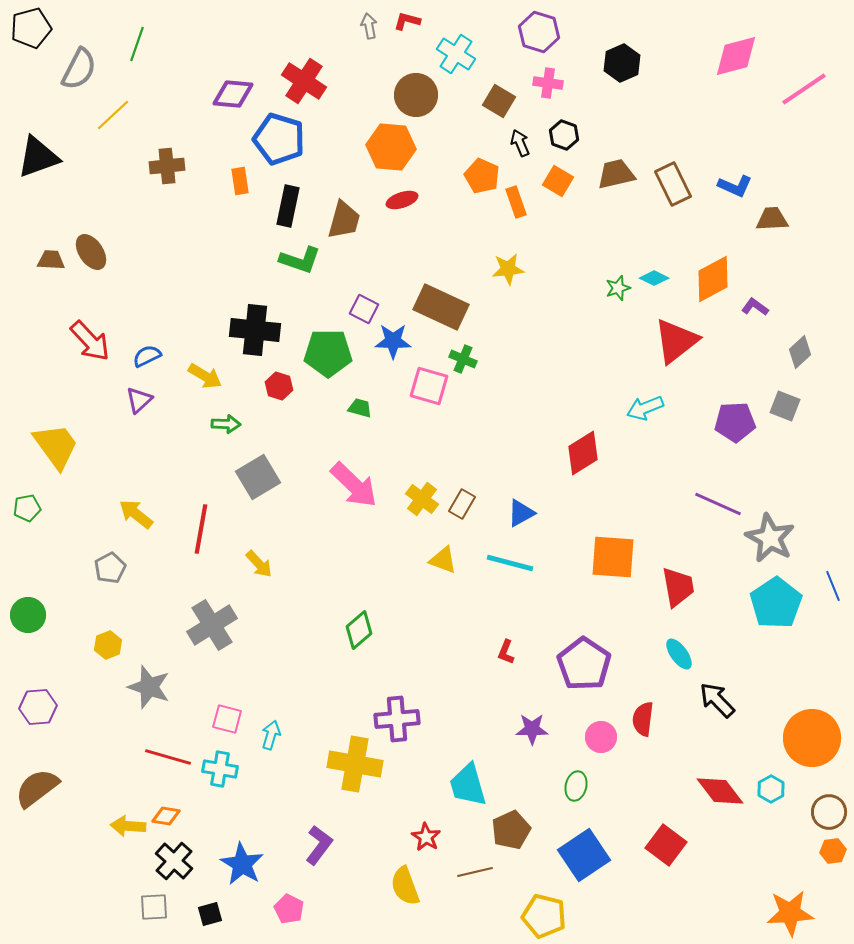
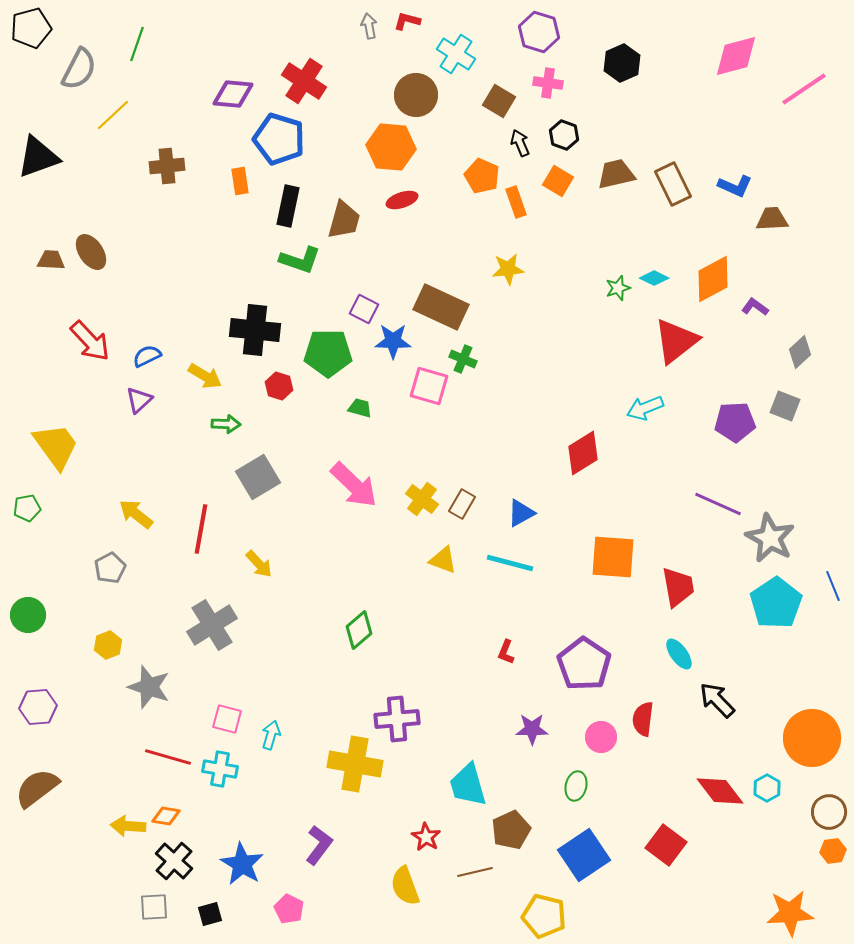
cyan hexagon at (771, 789): moved 4 px left, 1 px up
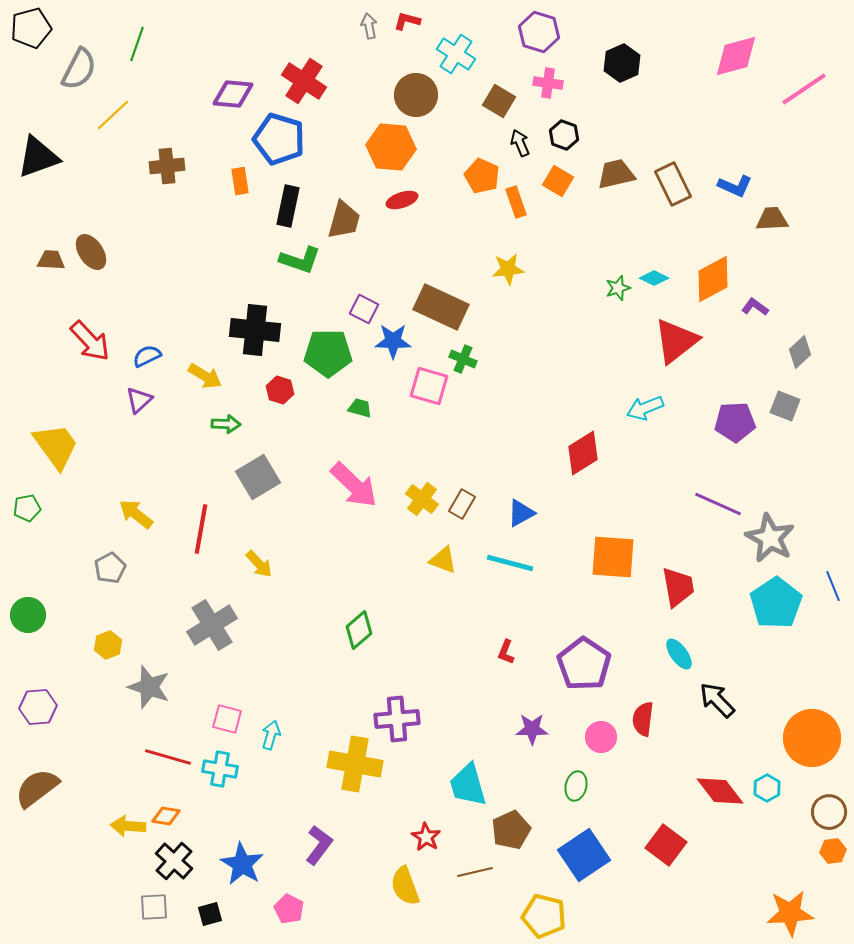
red hexagon at (279, 386): moved 1 px right, 4 px down
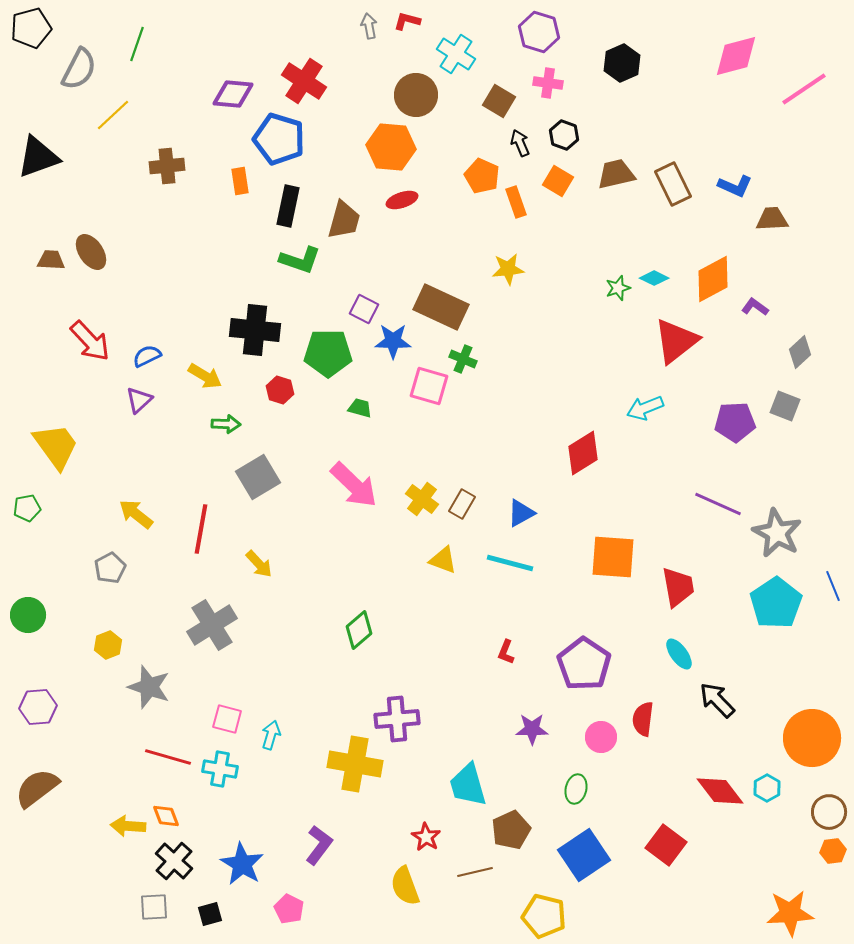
gray star at (770, 538): moved 7 px right, 5 px up
green ellipse at (576, 786): moved 3 px down
orange diamond at (166, 816): rotated 60 degrees clockwise
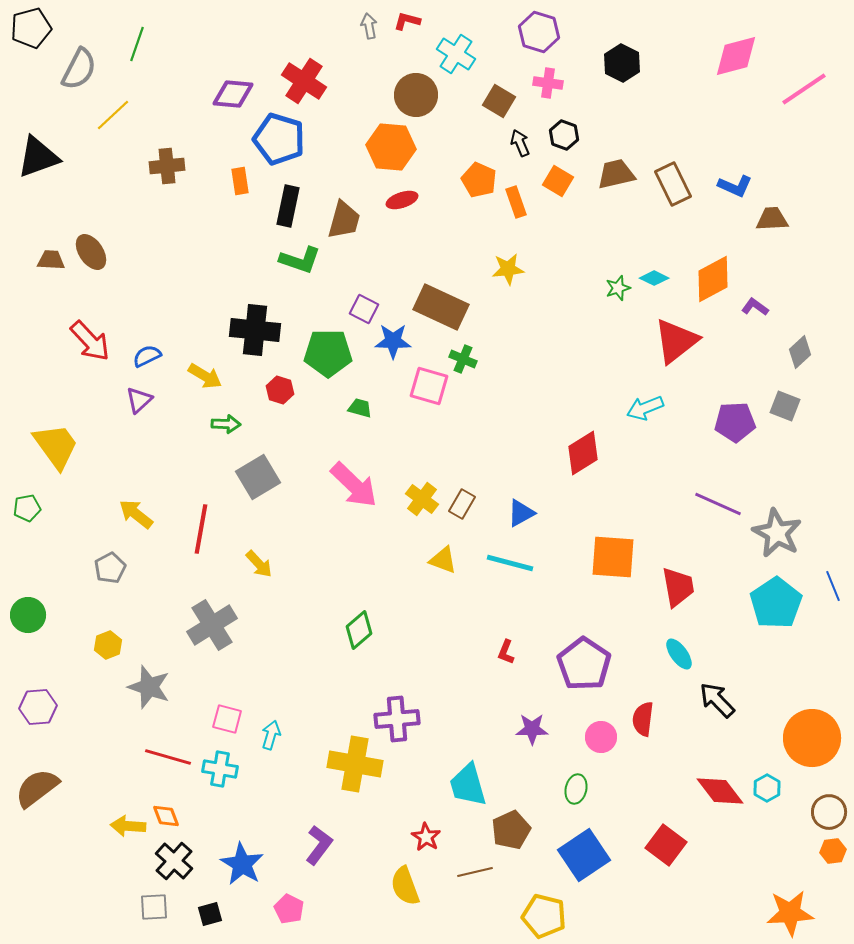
black hexagon at (622, 63): rotated 9 degrees counterclockwise
orange pentagon at (482, 176): moved 3 px left, 4 px down
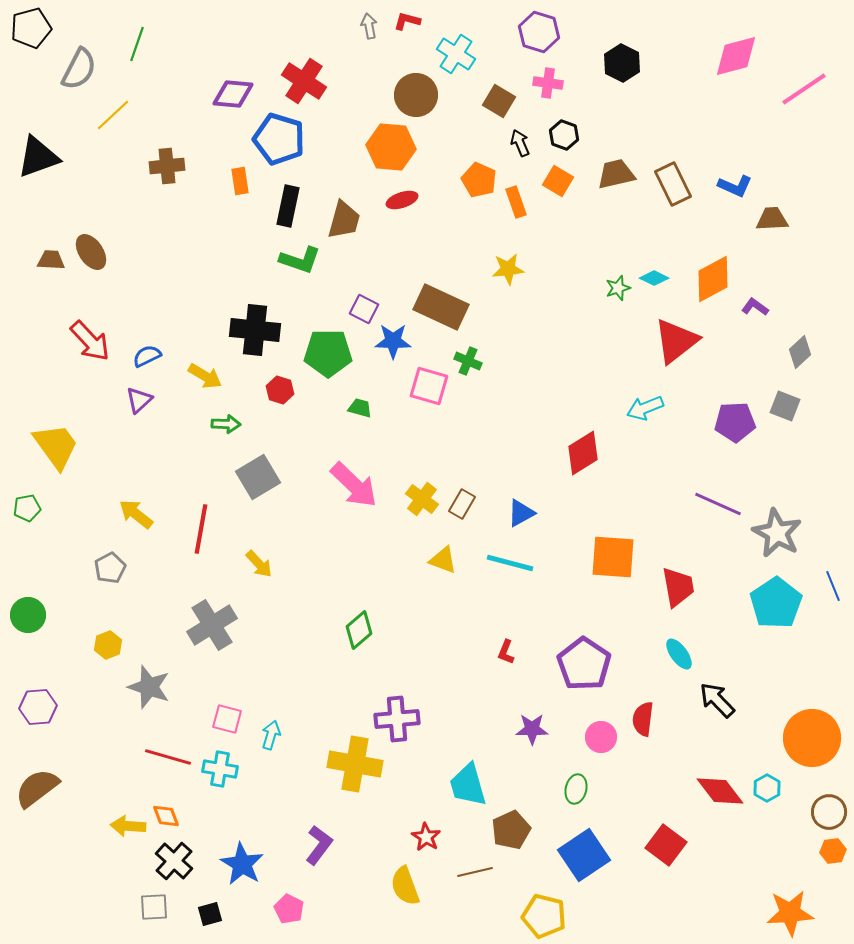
green cross at (463, 359): moved 5 px right, 2 px down
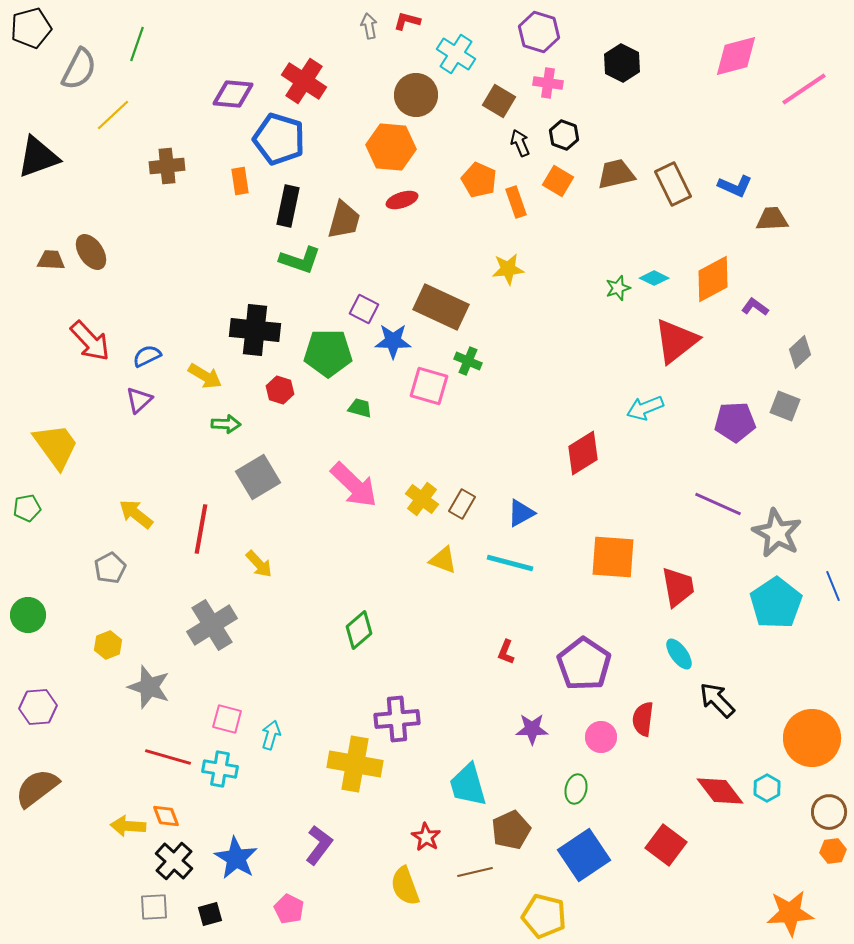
blue star at (242, 864): moved 6 px left, 6 px up
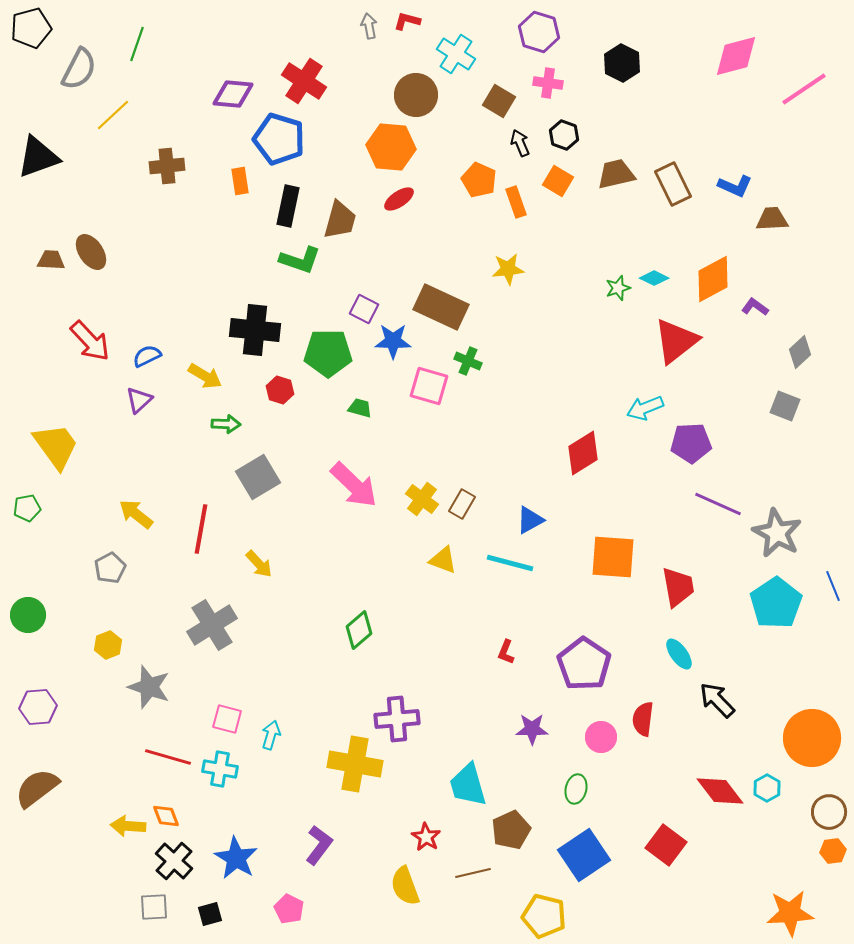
red ellipse at (402, 200): moved 3 px left, 1 px up; rotated 16 degrees counterclockwise
brown trapezoid at (344, 220): moved 4 px left
purple pentagon at (735, 422): moved 44 px left, 21 px down
blue triangle at (521, 513): moved 9 px right, 7 px down
brown line at (475, 872): moved 2 px left, 1 px down
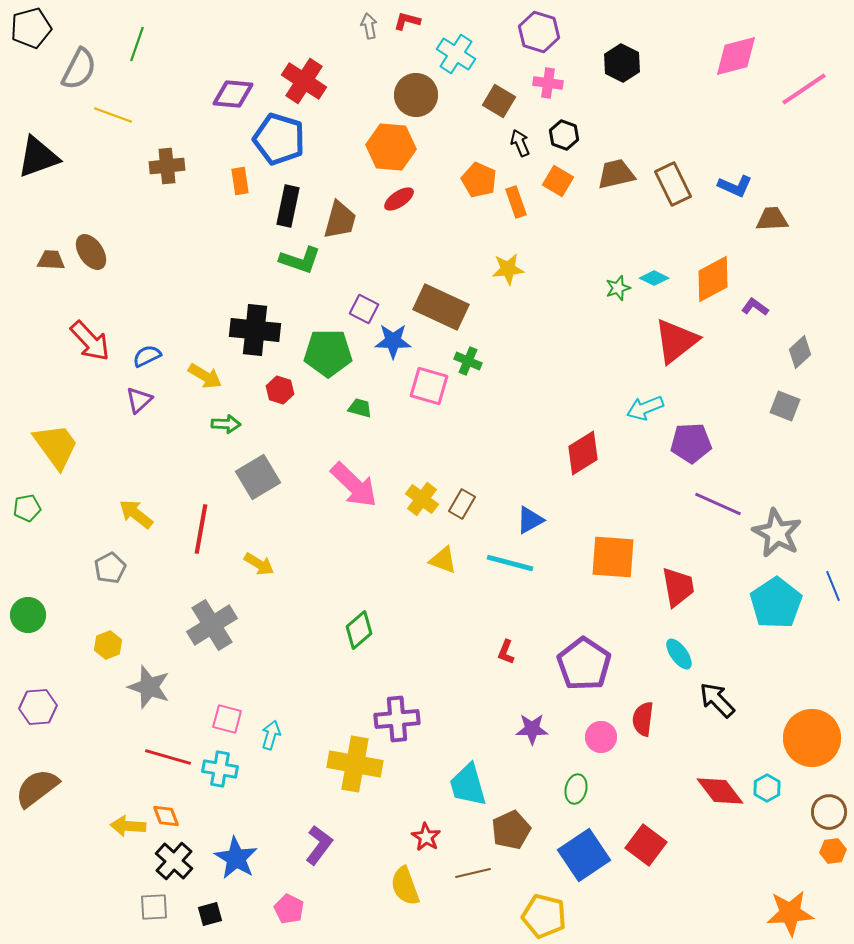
yellow line at (113, 115): rotated 63 degrees clockwise
yellow arrow at (259, 564): rotated 16 degrees counterclockwise
red square at (666, 845): moved 20 px left
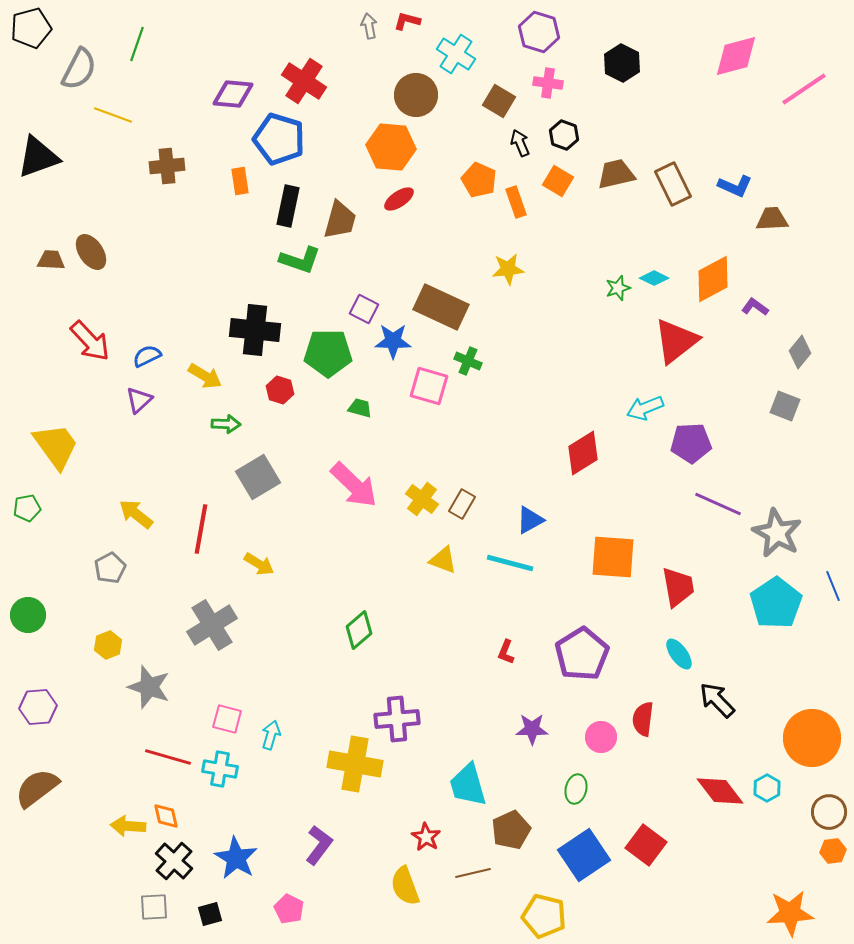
gray diamond at (800, 352): rotated 8 degrees counterclockwise
purple pentagon at (584, 664): moved 2 px left, 10 px up; rotated 6 degrees clockwise
orange diamond at (166, 816): rotated 8 degrees clockwise
